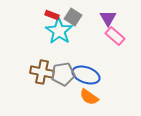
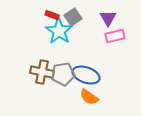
gray square: rotated 24 degrees clockwise
pink rectangle: rotated 54 degrees counterclockwise
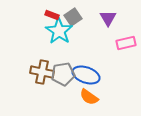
pink rectangle: moved 11 px right, 7 px down
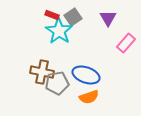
pink rectangle: rotated 36 degrees counterclockwise
gray pentagon: moved 6 px left, 9 px down
orange semicircle: rotated 54 degrees counterclockwise
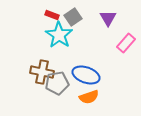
cyan star: moved 4 px down
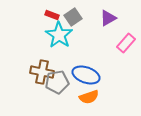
purple triangle: rotated 30 degrees clockwise
gray pentagon: moved 1 px up
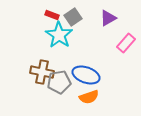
gray pentagon: moved 2 px right
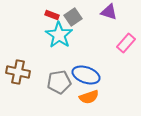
purple triangle: moved 1 px right, 6 px up; rotated 48 degrees clockwise
brown cross: moved 24 px left
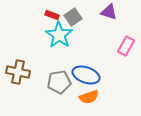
pink rectangle: moved 3 px down; rotated 12 degrees counterclockwise
